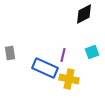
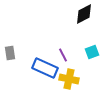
purple line: rotated 40 degrees counterclockwise
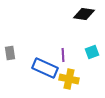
black diamond: rotated 35 degrees clockwise
purple line: rotated 24 degrees clockwise
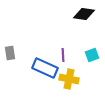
cyan square: moved 3 px down
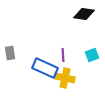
yellow cross: moved 4 px left, 1 px up
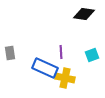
purple line: moved 2 px left, 3 px up
